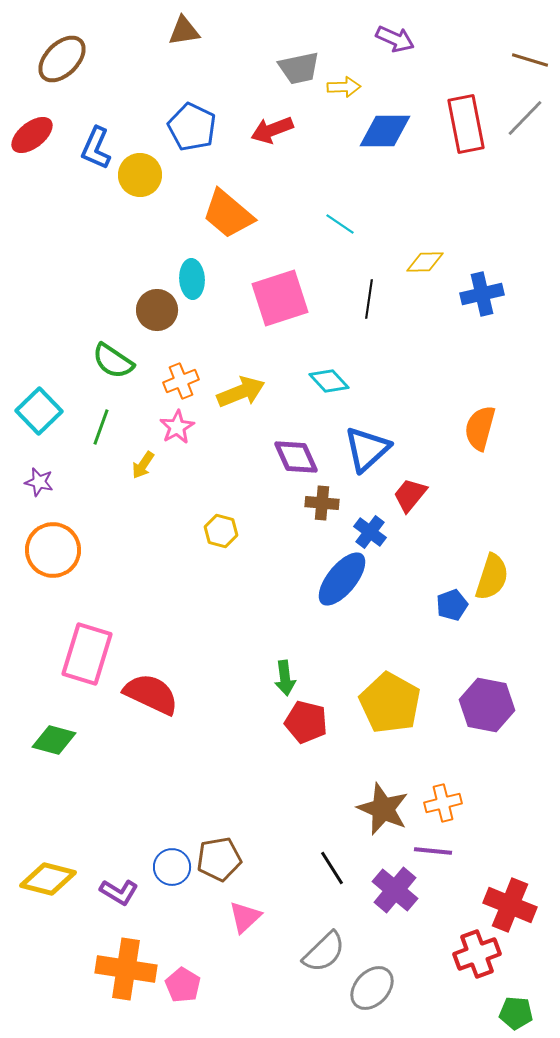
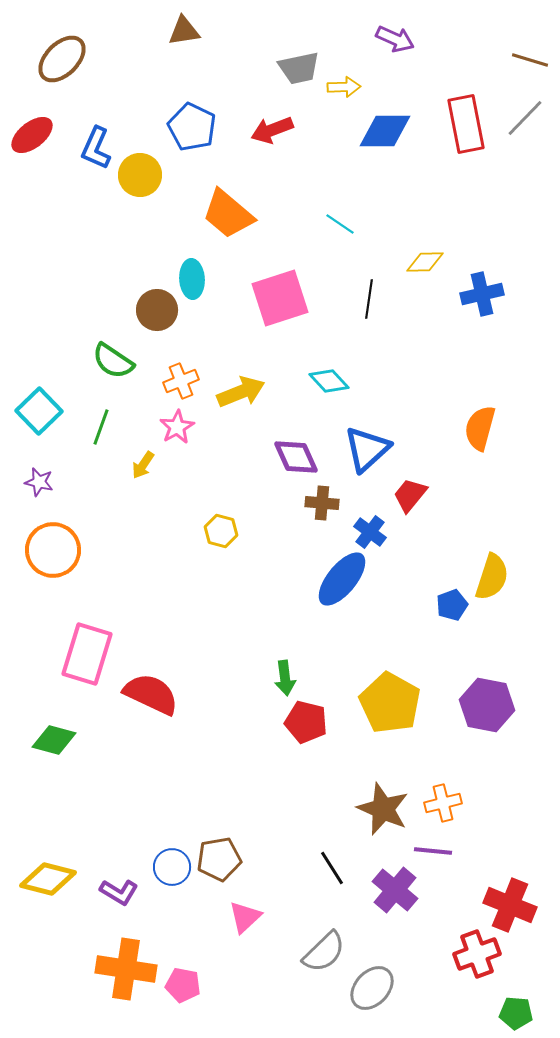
pink pentagon at (183, 985): rotated 20 degrees counterclockwise
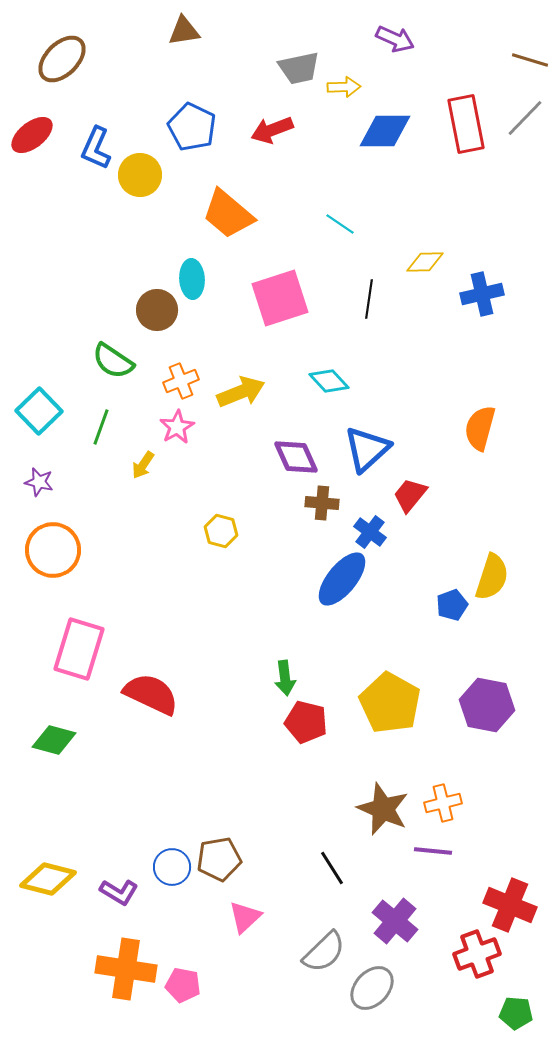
pink rectangle at (87, 654): moved 8 px left, 5 px up
purple cross at (395, 890): moved 31 px down
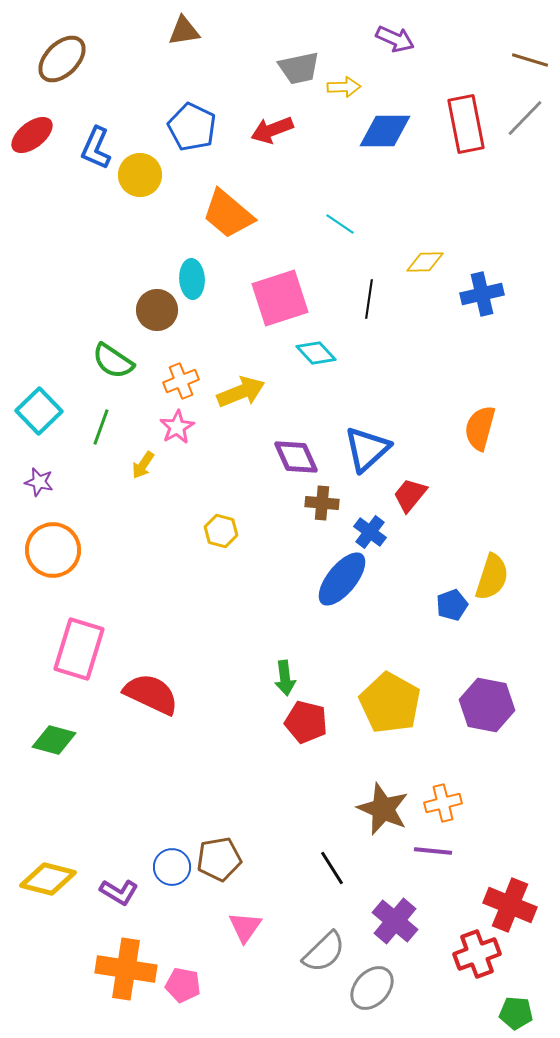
cyan diamond at (329, 381): moved 13 px left, 28 px up
pink triangle at (245, 917): moved 10 px down; rotated 12 degrees counterclockwise
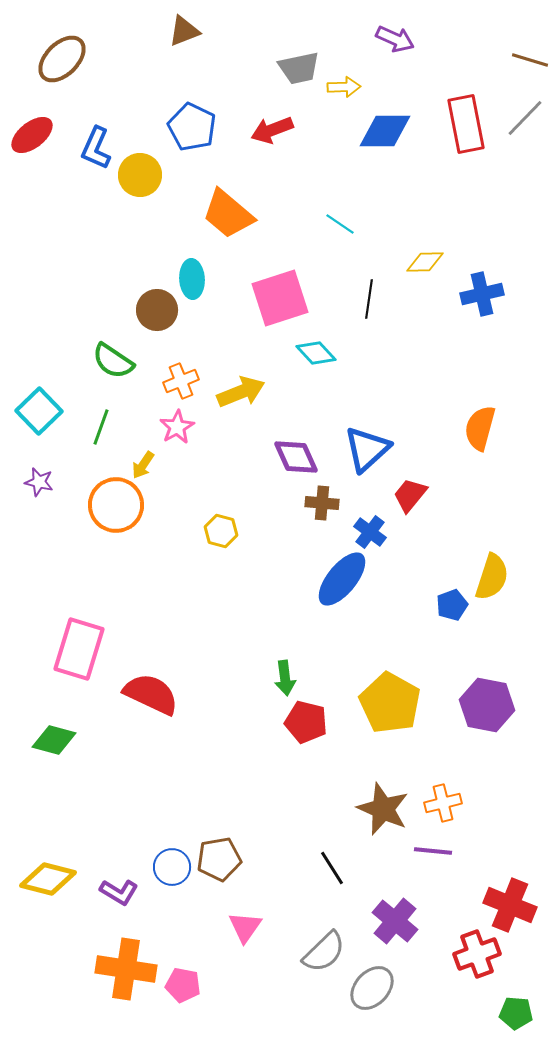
brown triangle at (184, 31): rotated 12 degrees counterclockwise
orange circle at (53, 550): moved 63 px right, 45 px up
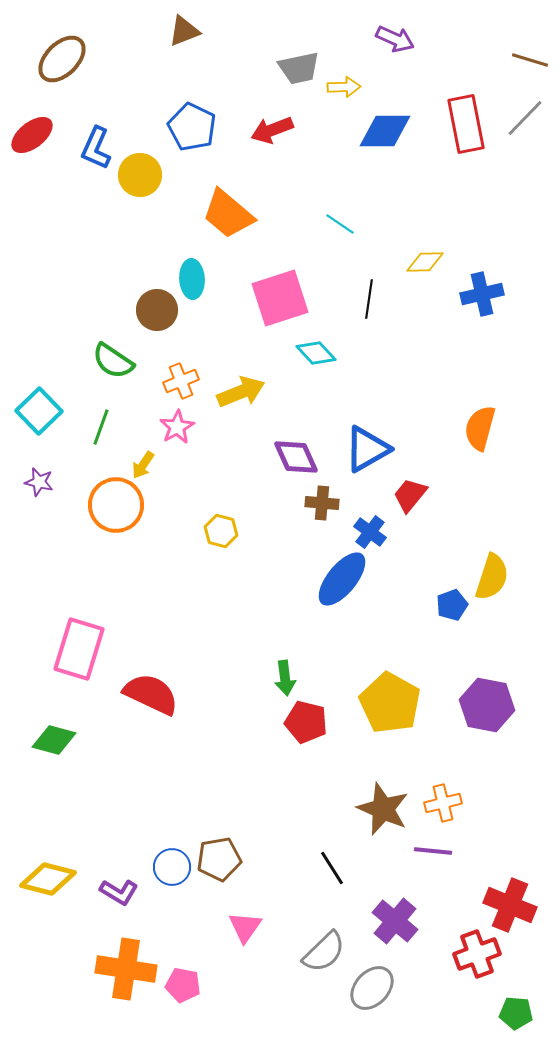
blue triangle at (367, 449): rotated 12 degrees clockwise
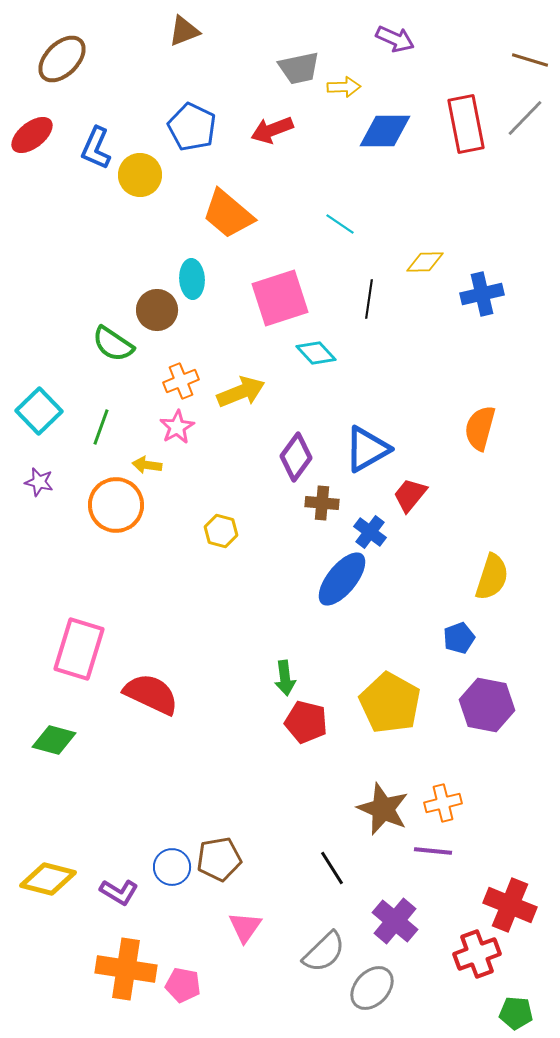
green semicircle at (113, 361): moved 17 px up
purple diamond at (296, 457): rotated 60 degrees clockwise
yellow arrow at (143, 465): moved 4 px right; rotated 64 degrees clockwise
blue pentagon at (452, 605): moved 7 px right, 33 px down
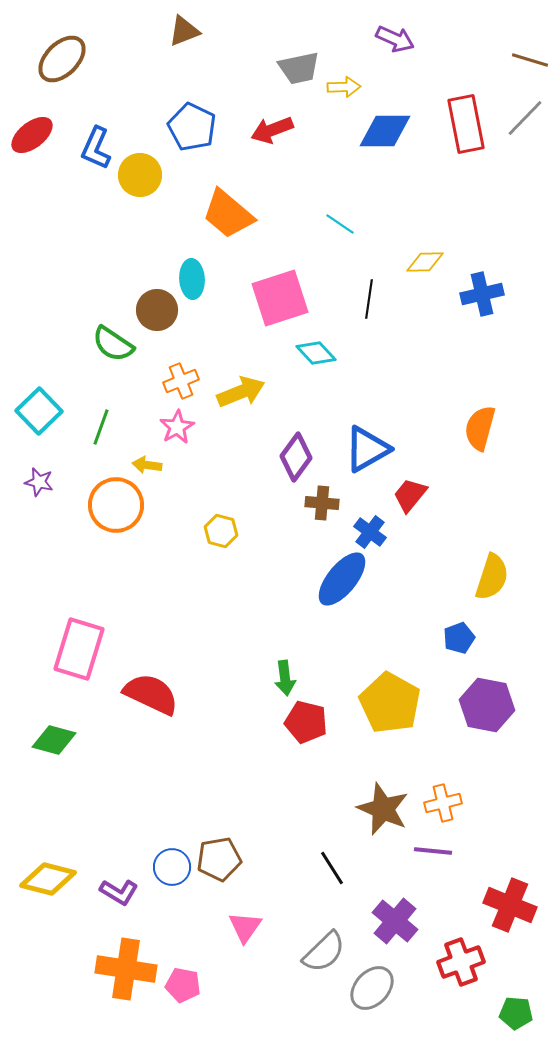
red cross at (477, 954): moved 16 px left, 8 px down
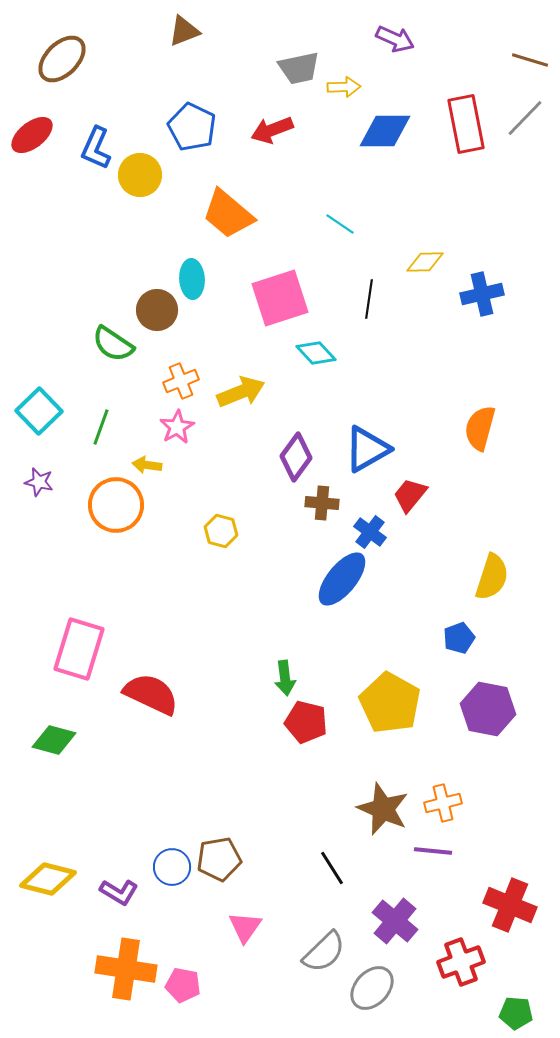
purple hexagon at (487, 705): moved 1 px right, 4 px down
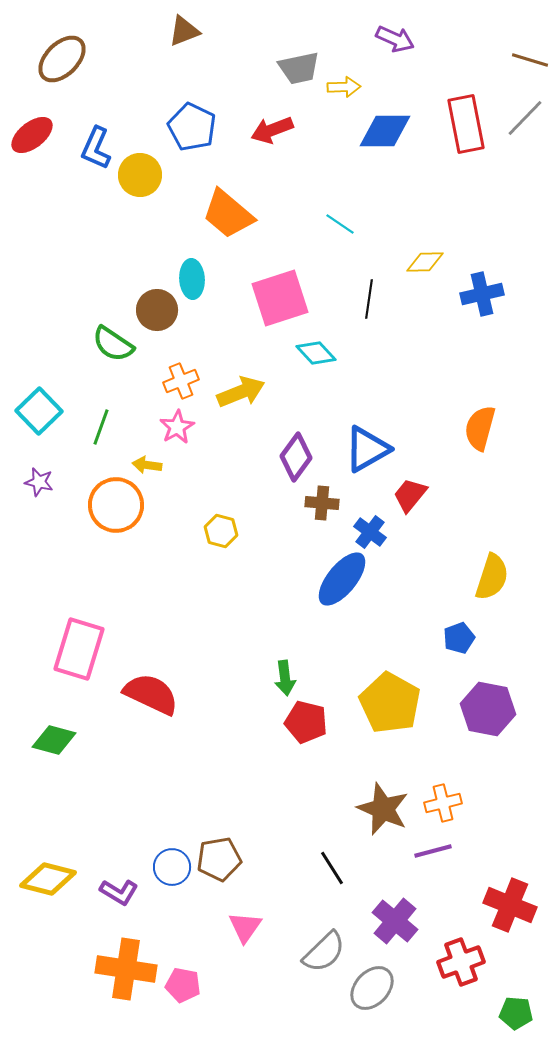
purple line at (433, 851): rotated 21 degrees counterclockwise
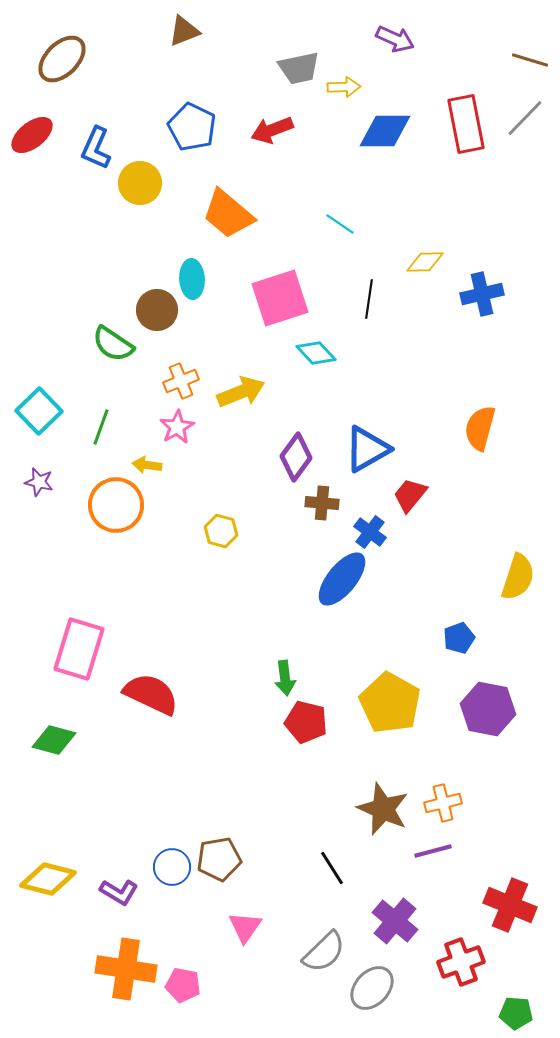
yellow circle at (140, 175): moved 8 px down
yellow semicircle at (492, 577): moved 26 px right
